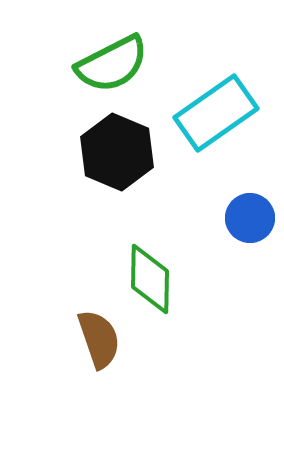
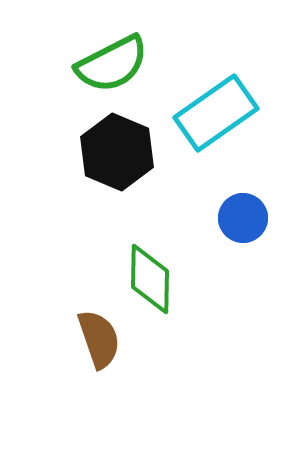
blue circle: moved 7 px left
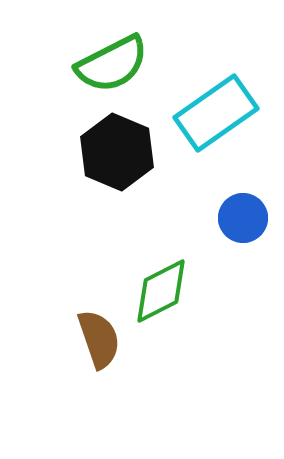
green diamond: moved 11 px right, 12 px down; rotated 62 degrees clockwise
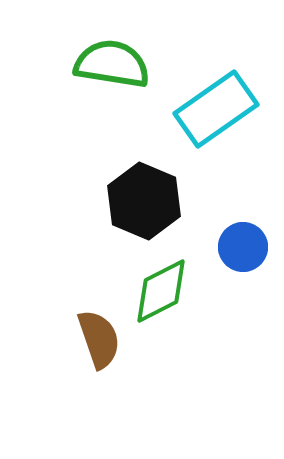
green semicircle: rotated 144 degrees counterclockwise
cyan rectangle: moved 4 px up
black hexagon: moved 27 px right, 49 px down
blue circle: moved 29 px down
